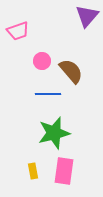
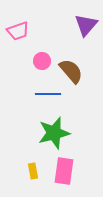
purple triangle: moved 1 px left, 9 px down
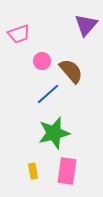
pink trapezoid: moved 1 px right, 3 px down
blue line: rotated 40 degrees counterclockwise
pink rectangle: moved 3 px right
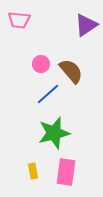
purple triangle: rotated 15 degrees clockwise
pink trapezoid: moved 14 px up; rotated 25 degrees clockwise
pink circle: moved 1 px left, 3 px down
pink rectangle: moved 1 px left, 1 px down
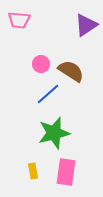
brown semicircle: rotated 16 degrees counterclockwise
